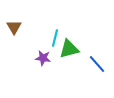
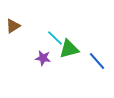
brown triangle: moved 1 px left, 1 px up; rotated 28 degrees clockwise
cyan line: rotated 60 degrees counterclockwise
blue line: moved 3 px up
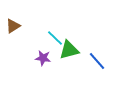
green triangle: moved 1 px down
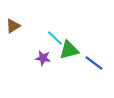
blue line: moved 3 px left, 2 px down; rotated 12 degrees counterclockwise
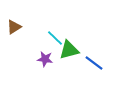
brown triangle: moved 1 px right, 1 px down
purple star: moved 2 px right, 1 px down
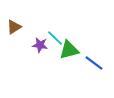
purple star: moved 5 px left, 14 px up
